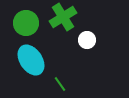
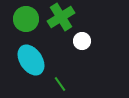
green cross: moved 2 px left
green circle: moved 4 px up
white circle: moved 5 px left, 1 px down
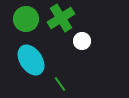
green cross: moved 1 px down
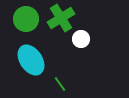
white circle: moved 1 px left, 2 px up
